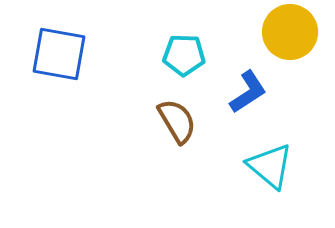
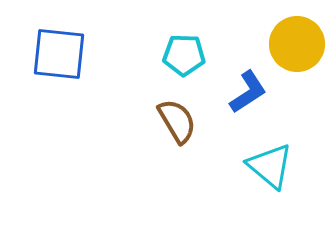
yellow circle: moved 7 px right, 12 px down
blue square: rotated 4 degrees counterclockwise
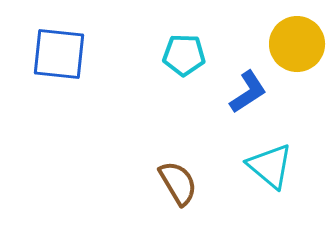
brown semicircle: moved 1 px right, 62 px down
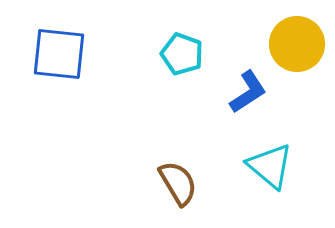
cyan pentagon: moved 2 px left, 1 px up; rotated 18 degrees clockwise
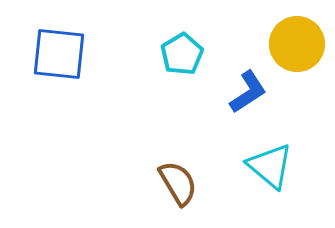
cyan pentagon: rotated 21 degrees clockwise
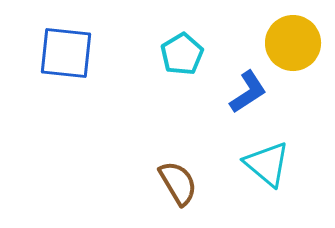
yellow circle: moved 4 px left, 1 px up
blue square: moved 7 px right, 1 px up
cyan triangle: moved 3 px left, 2 px up
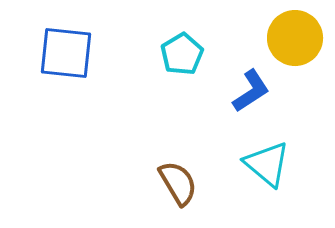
yellow circle: moved 2 px right, 5 px up
blue L-shape: moved 3 px right, 1 px up
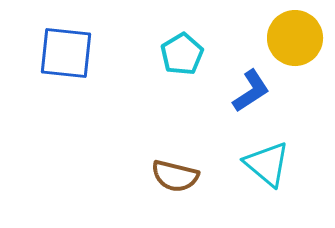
brown semicircle: moved 3 px left, 7 px up; rotated 135 degrees clockwise
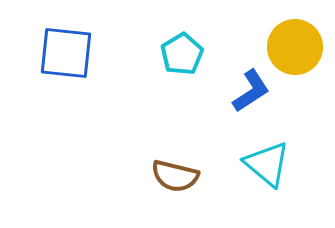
yellow circle: moved 9 px down
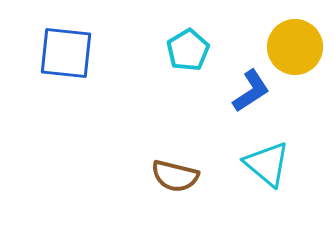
cyan pentagon: moved 6 px right, 4 px up
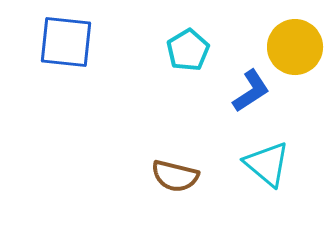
blue square: moved 11 px up
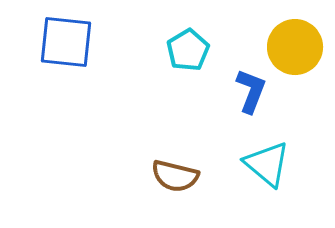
blue L-shape: rotated 36 degrees counterclockwise
